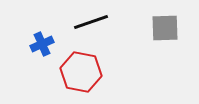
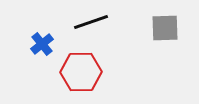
blue cross: rotated 15 degrees counterclockwise
red hexagon: rotated 12 degrees counterclockwise
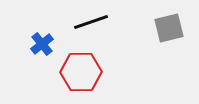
gray square: moved 4 px right; rotated 12 degrees counterclockwise
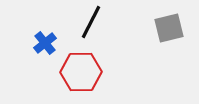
black line: rotated 44 degrees counterclockwise
blue cross: moved 3 px right, 1 px up
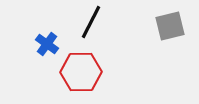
gray square: moved 1 px right, 2 px up
blue cross: moved 2 px right, 1 px down; rotated 15 degrees counterclockwise
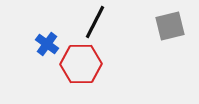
black line: moved 4 px right
red hexagon: moved 8 px up
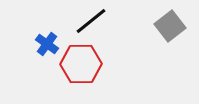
black line: moved 4 px left, 1 px up; rotated 24 degrees clockwise
gray square: rotated 24 degrees counterclockwise
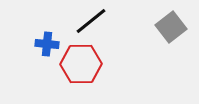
gray square: moved 1 px right, 1 px down
blue cross: rotated 30 degrees counterclockwise
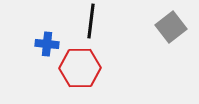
black line: rotated 44 degrees counterclockwise
red hexagon: moved 1 px left, 4 px down
